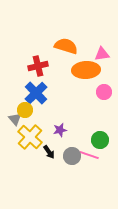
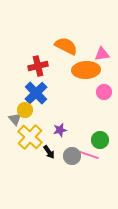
orange semicircle: rotated 10 degrees clockwise
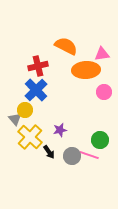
blue cross: moved 3 px up
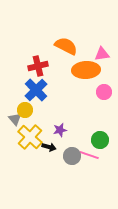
black arrow: moved 5 px up; rotated 40 degrees counterclockwise
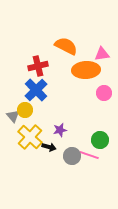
pink circle: moved 1 px down
gray triangle: moved 2 px left, 3 px up
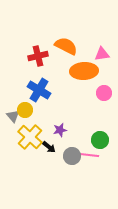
red cross: moved 10 px up
orange ellipse: moved 2 px left, 1 px down
blue cross: moved 3 px right; rotated 15 degrees counterclockwise
black arrow: rotated 24 degrees clockwise
pink line: rotated 12 degrees counterclockwise
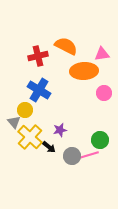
gray triangle: moved 1 px right, 6 px down
pink line: rotated 24 degrees counterclockwise
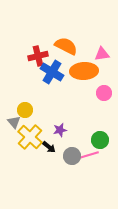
blue cross: moved 13 px right, 18 px up
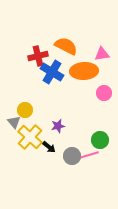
purple star: moved 2 px left, 4 px up
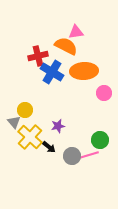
pink triangle: moved 26 px left, 22 px up
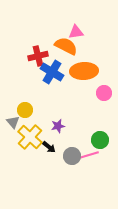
gray triangle: moved 1 px left
